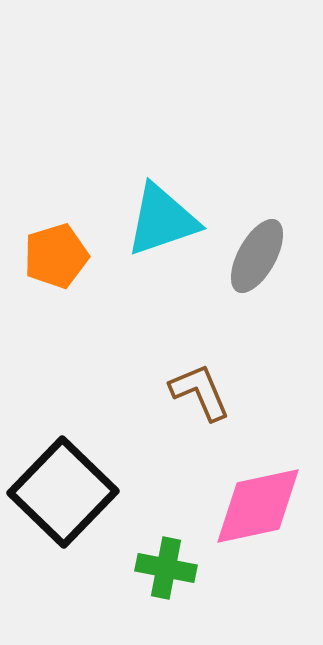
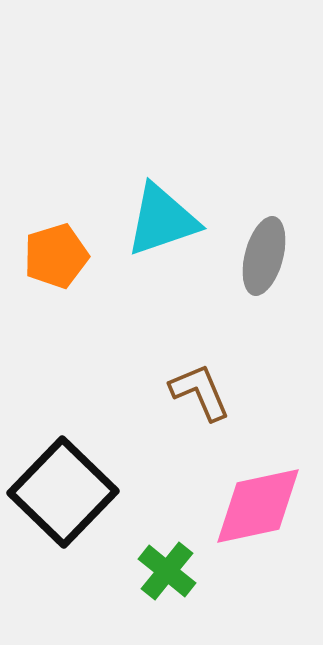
gray ellipse: moved 7 px right; rotated 14 degrees counterclockwise
green cross: moved 1 px right, 3 px down; rotated 28 degrees clockwise
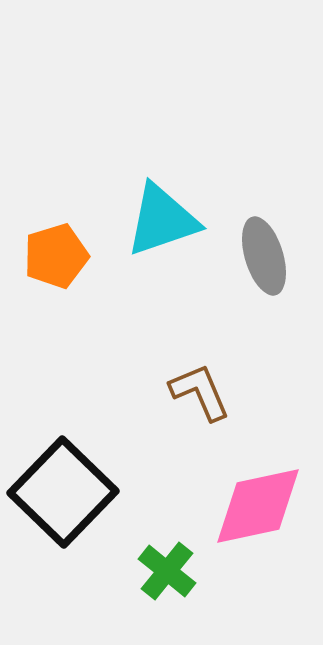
gray ellipse: rotated 32 degrees counterclockwise
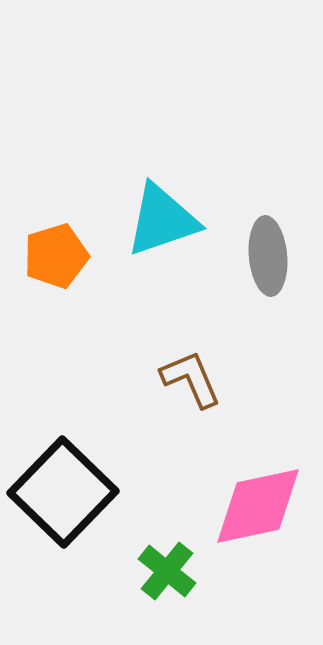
gray ellipse: moved 4 px right; rotated 12 degrees clockwise
brown L-shape: moved 9 px left, 13 px up
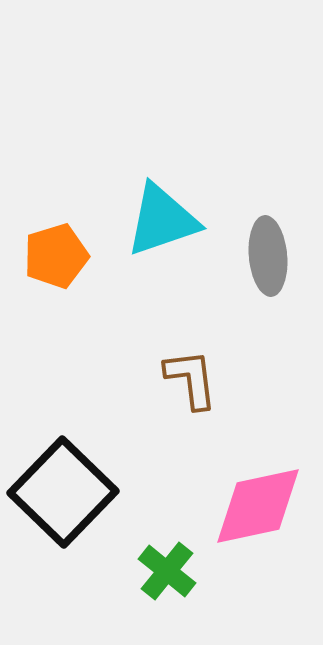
brown L-shape: rotated 16 degrees clockwise
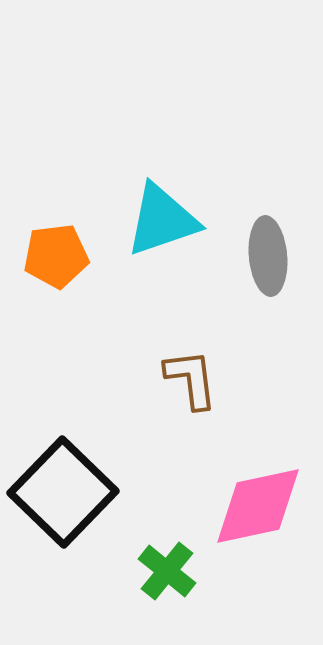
orange pentagon: rotated 10 degrees clockwise
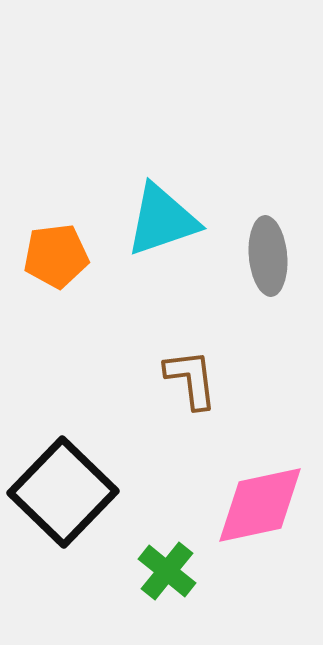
pink diamond: moved 2 px right, 1 px up
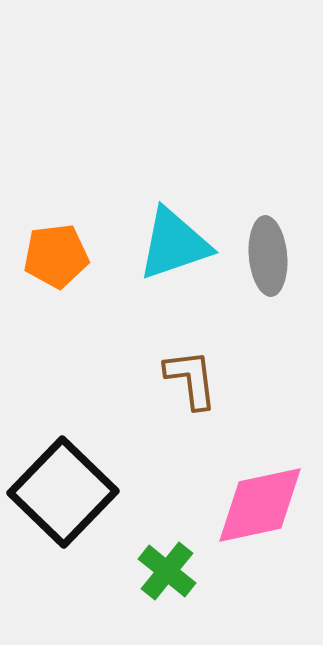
cyan triangle: moved 12 px right, 24 px down
